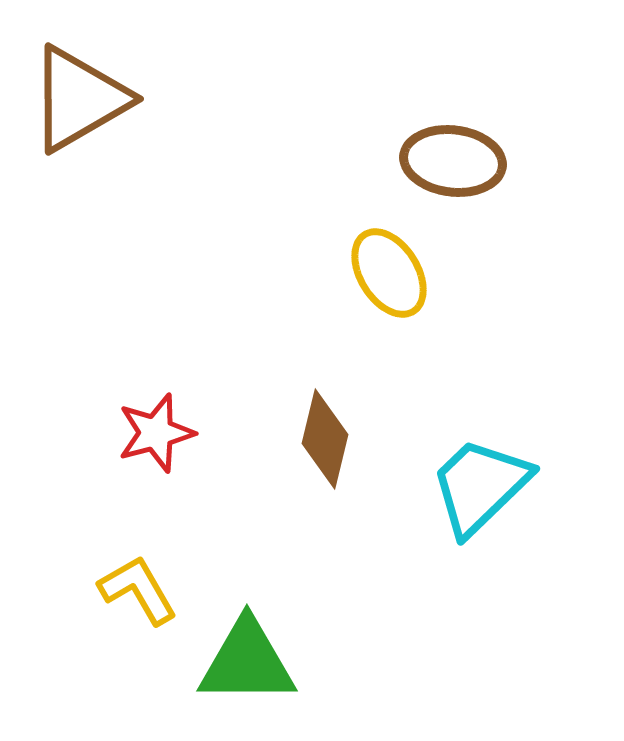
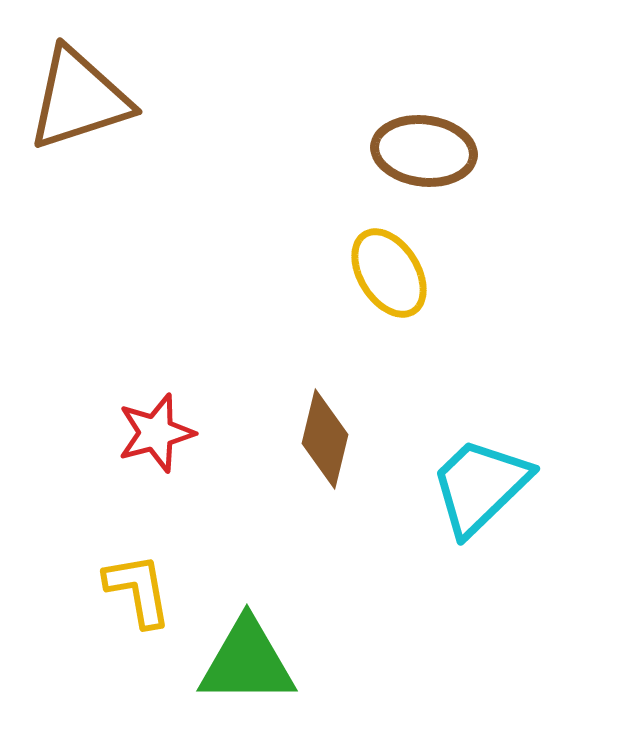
brown triangle: rotated 12 degrees clockwise
brown ellipse: moved 29 px left, 10 px up
yellow L-shape: rotated 20 degrees clockwise
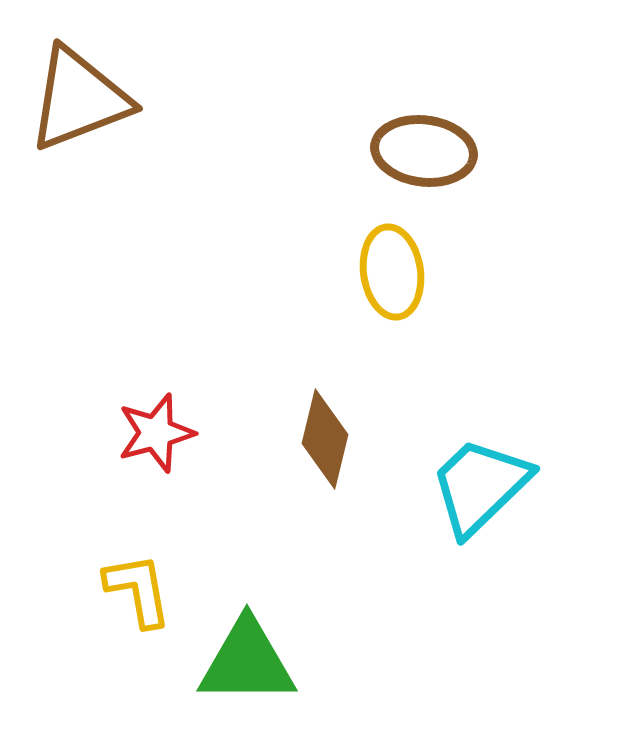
brown triangle: rotated 3 degrees counterclockwise
yellow ellipse: moved 3 px right, 1 px up; rotated 24 degrees clockwise
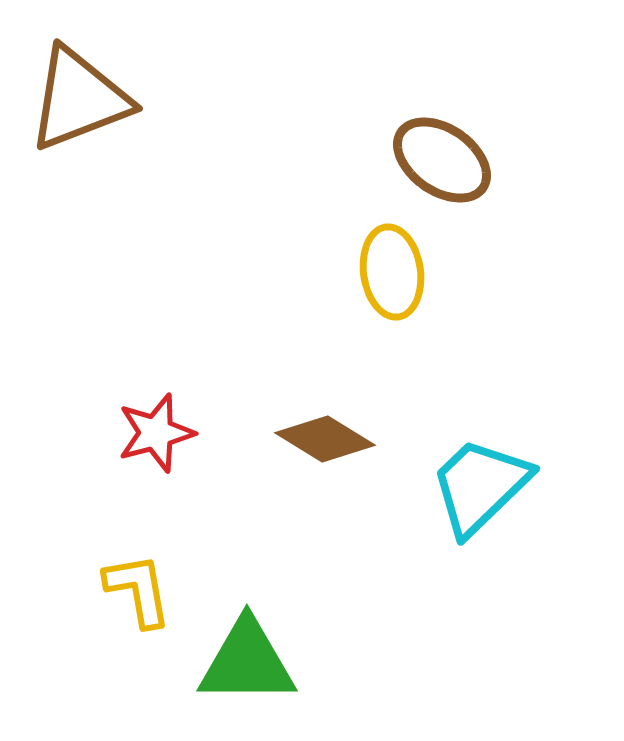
brown ellipse: moved 18 px right, 9 px down; rotated 28 degrees clockwise
brown diamond: rotated 72 degrees counterclockwise
